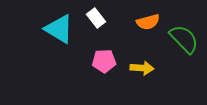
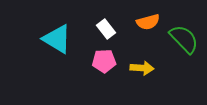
white rectangle: moved 10 px right, 11 px down
cyan triangle: moved 2 px left, 10 px down
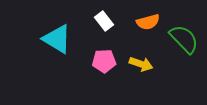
white rectangle: moved 2 px left, 8 px up
yellow arrow: moved 1 px left, 4 px up; rotated 15 degrees clockwise
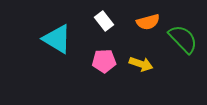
green semicircle: moved 1 px left
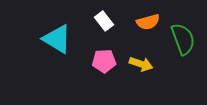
green semicircle: rotated 24 degrees clockwise
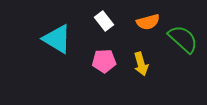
green semicircle: rotated 28 degrees counterclockwise
yellow arrow: rotated 55 degrees clockwise
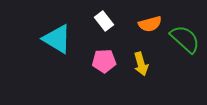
orange semicircle: moved 2 px right, 2 px down
green semicircle: moved 2 px right
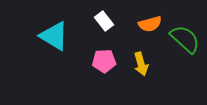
cyan triangle: moved 3 px left, 3 px up
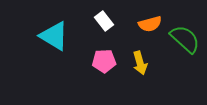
yellow arrow: moved 1 px left, 1 px up
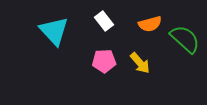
cyan triangle: moved 5 px up; rotated 16 degrees clockwise
yellow arrow: rotated 25 degrees counterclockwise
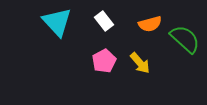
cyan triangle: moved 3 px right, 9 px up
pink pentagon: rotated 25 degrees counterclockwise
